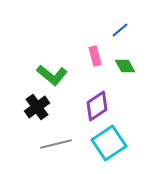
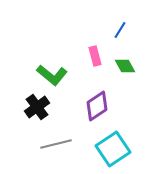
blue line: rotated 18 degrees counterclockwise
cyan square: moved 4 px right, 6 px down
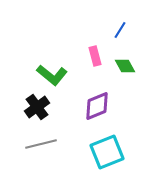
purple diamond: rotated 12 degrees clockwise
gray line: moved 15 px left
cyan square: moved 6 px left, 3 px down; rotated 12 degrees clockwise
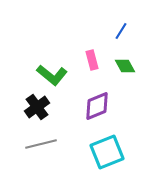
blue line: moved 1 px right, 1 px down
pink rectangle: moved 3 px left, 4 px down
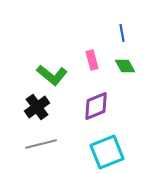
blue line: moved 1 px right, 2 px down; rotated 42 degrees counterclockwise
purple diamond: moved 1 px left
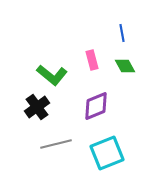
gray line: moved 15 px right
cyan square: moved 1 px down
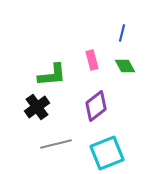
blue line: rotated 24 degrees clockwise
green L-shape: rotated 44 degrees counterclockwise
purple diamond: rotated 16 degrees counterclockwise
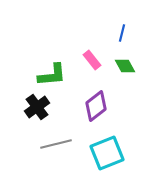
pink rectangle: rotated 24 degrees counterclockwise
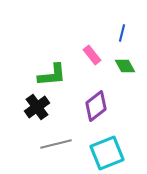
pink rectangle: moved 5 px up
